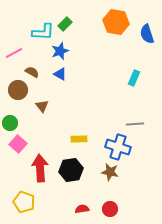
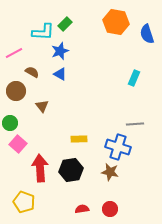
brown circle: moved 2 px left, 1 px down
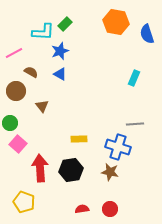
brown semicircle: moved 1 px left
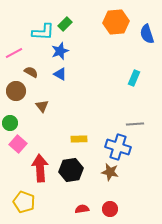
orange hexagon: rotated 15 degrees counterclockwise
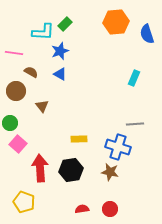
pink line: rotated 36 degrees clockwise
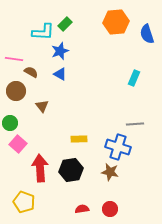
pink line: moved 6 px down
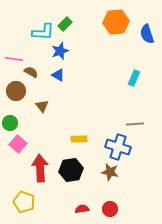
blue triangle: moved 2 px left, 1 px down
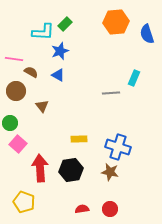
gray line: moved 24 px left, 31 px up
